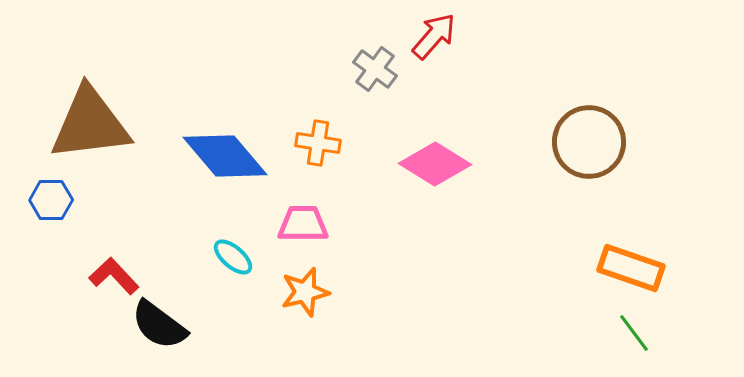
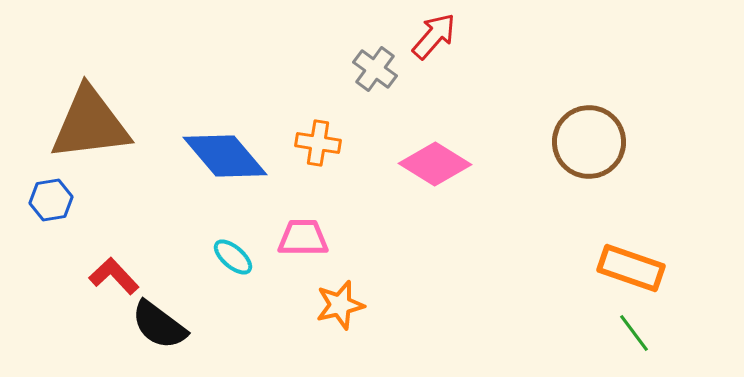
blue hexagon: rotated 9 degrees counterclockwise
pink trapezoid: moved 14 px down
orange star: moved 35 px right, 13 px down
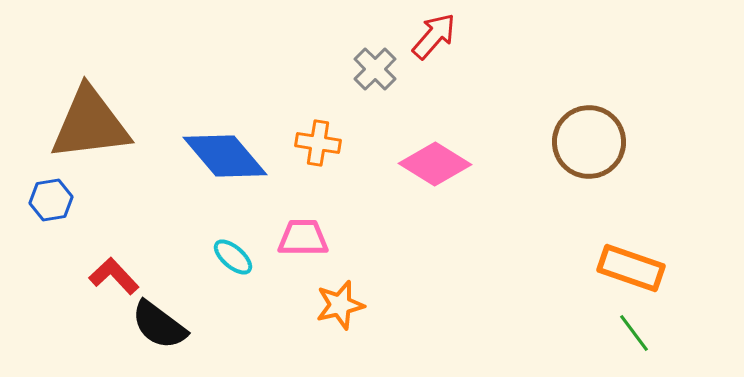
gray cross: rotated 9 degrees clockwise
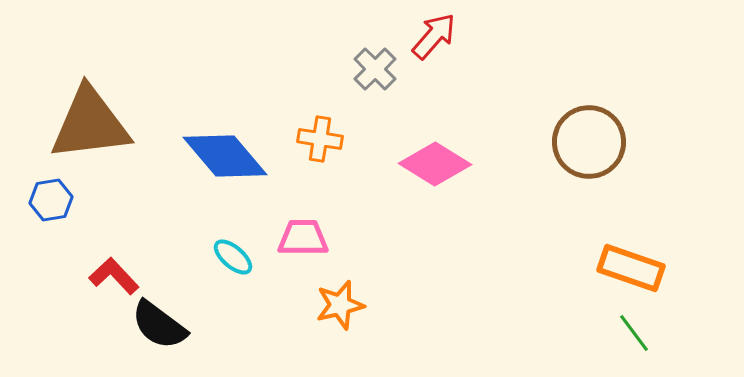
orange cross: moved 2 px right, 4 px up
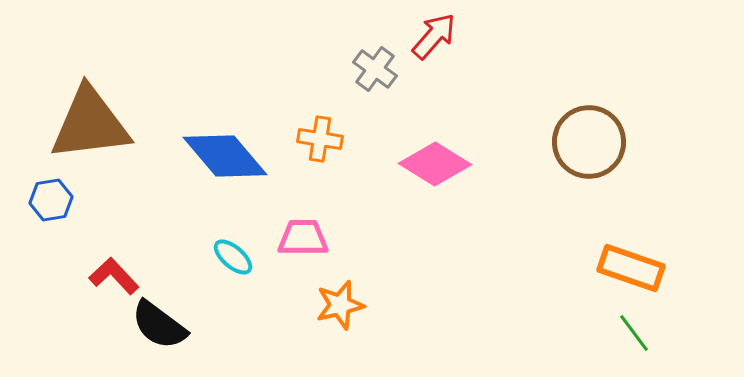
gray cross: rotated 9 degrees counterclockwise
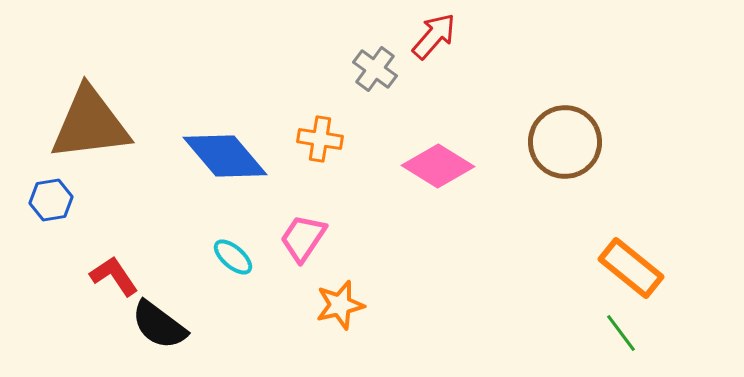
brown circle: moved 24 px left
pink diamond: moved 3 px right, 2 px down
pink trapezoid: rotated 56 degrees counterclockwise
orange rectangle: rotated 20 degrees clockwise
red L-shape: rotated 9 degrees clockwise
green line: moved 13 px left
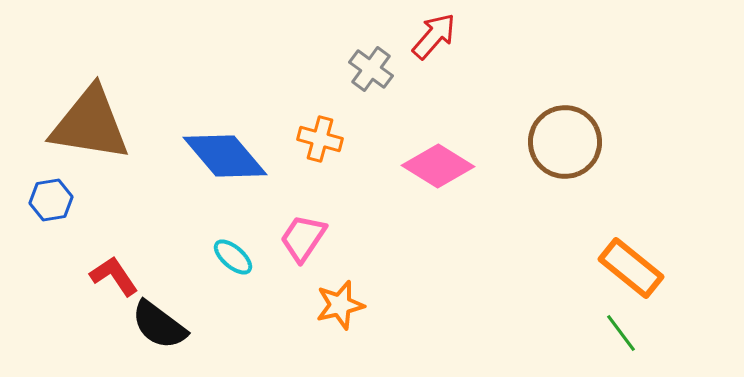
gray cross: moved 4 px left
brown triangle: rotated 16 degrees clockwise
orange cross: rotated 6 degrees clockwise
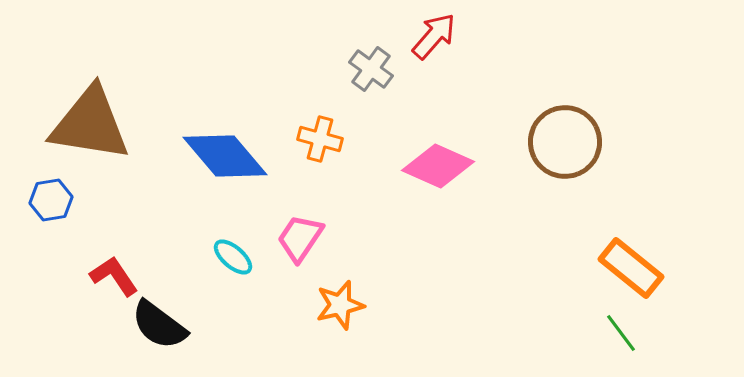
pink diamond: rotated 8 degrees counterclockwise
pink trapezoid: moved 3 px left
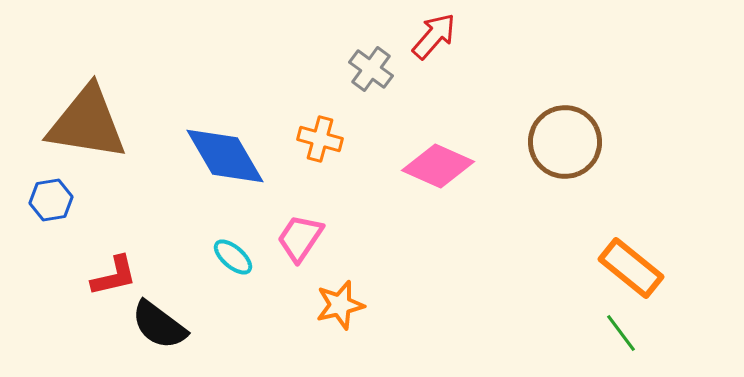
brown triangle: moved 3 px left, 1 px up
blue diamond: rotated 10 degrees clockwise
red L-shape: rotated 111 degrees clockwise
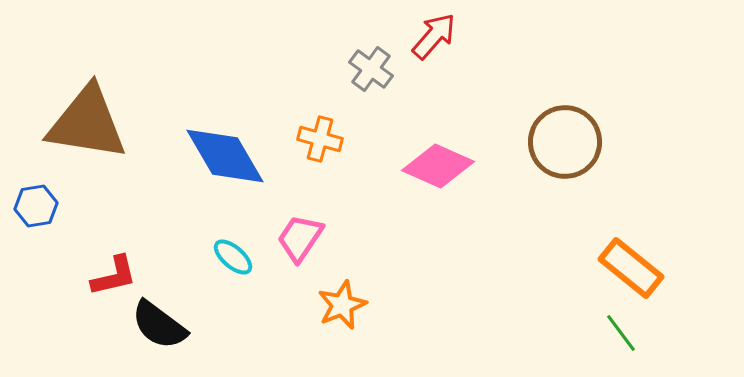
blue hexagon: moved 15 px left, 6 px down
orange star: moved 2 px right; rotated 9 degrees counterclockwise
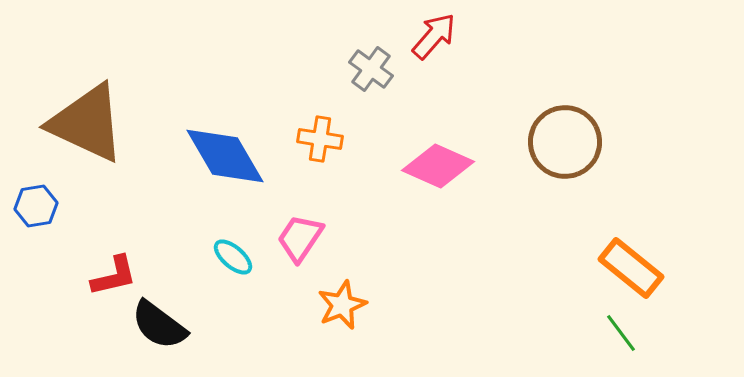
brown triangle: rotated 16 degrees clockwise
orange cross: rotated 6 degrees counterclockwise
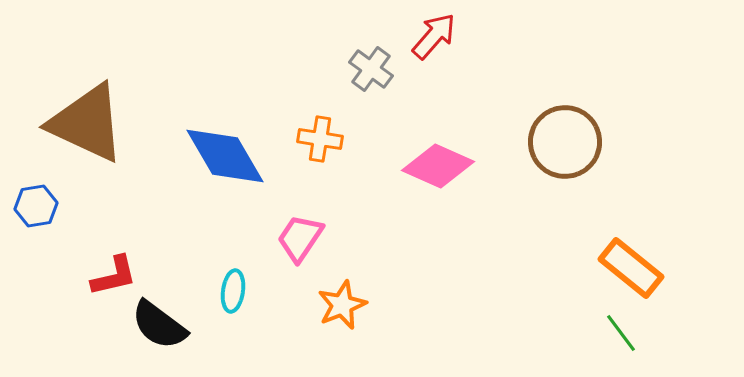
cyan ellipse: moved 34 px down; rotated 57 degrees clockwise
